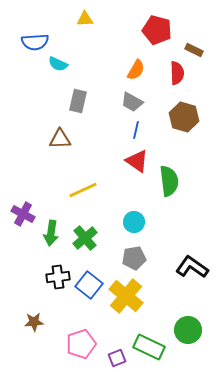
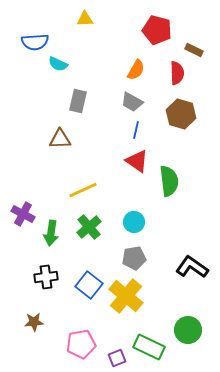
brown hexagon: moved 3 px left, 3 px up
green cross: moved 4 px right, 11 px up
black cross: moved 12 px left
pink pentagon: rotated 8 degrees clockwise
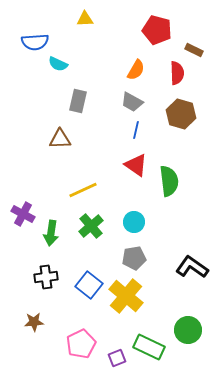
red triangle: moved 1 px left, 4 px down
green cross: moved 2 px right, 1 px up
pink pentagon: rotated 16 degrees counterclockwise
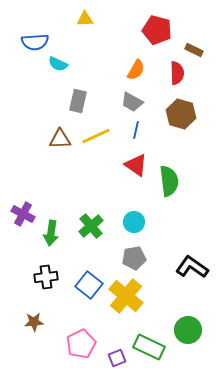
yellow line: moved 13 px right, 54 px up
